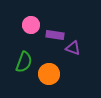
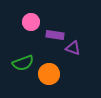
pink circle: moved 3 px up
green semicircle: moved 1 px left, 1 px down; rotated 50 degrees clockwise
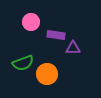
purple rectangle: moved 1 px right
purple triangle: rotated 21 degrees counterclockwise
orange circle: moved 2 px left
